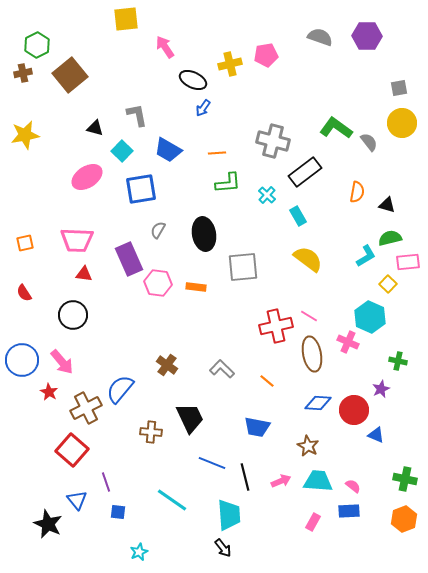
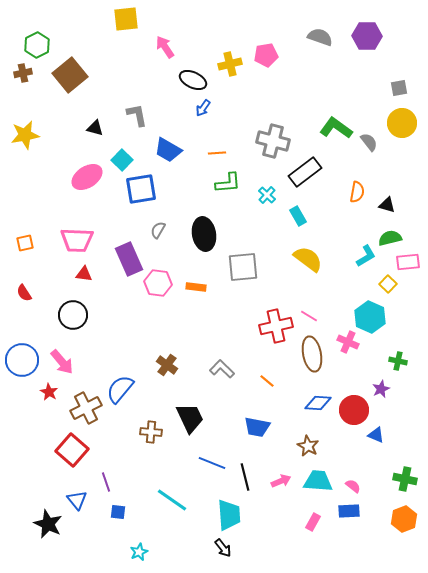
cyan square at (122, 151): moved 9 px down
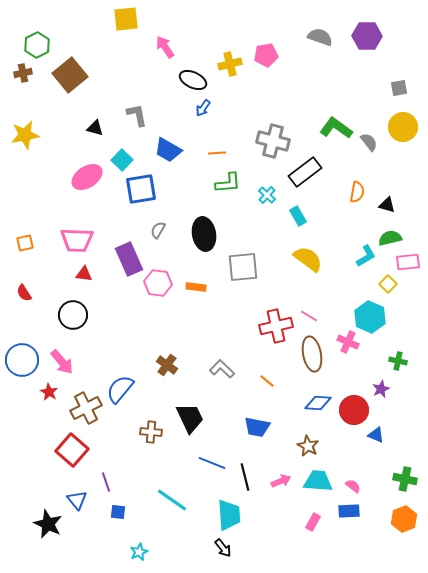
yellow circle at (402, 123): moved 1 px right, 4 px down
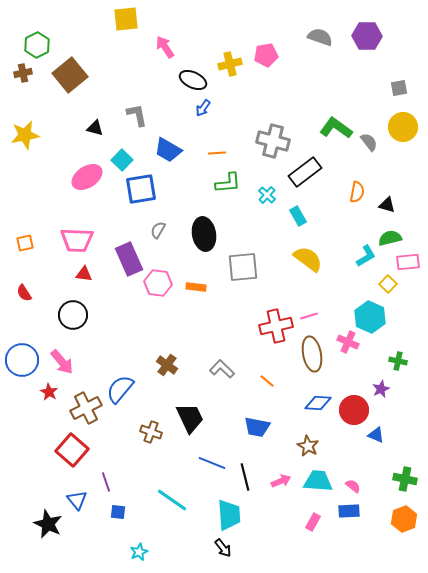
pink line at (309, 316): rotated 48 degrees counterclockwise
brown cross at (151, 432): rotated 15 degrees clockwise
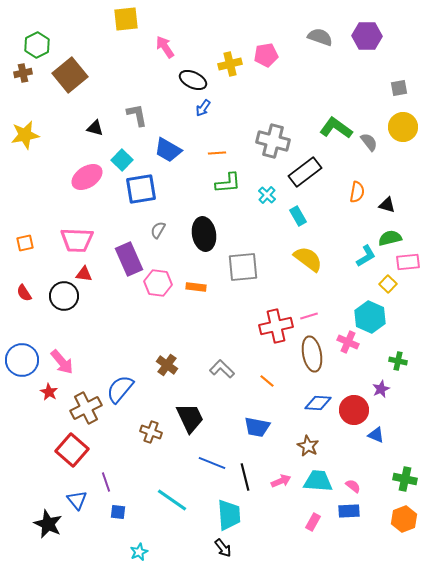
black circle at (73, 315): moved 9 px left, 19 px up
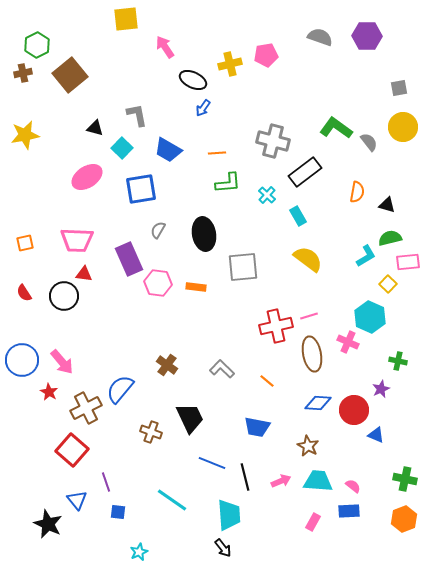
cyan square at (122, 160): moved 12 px up
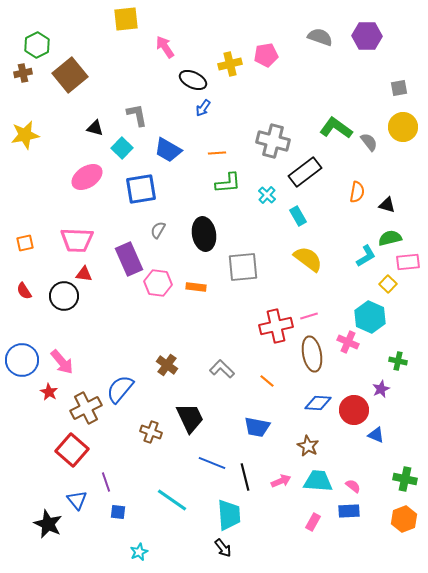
red semicircle at (24, 293): moved 2 px up
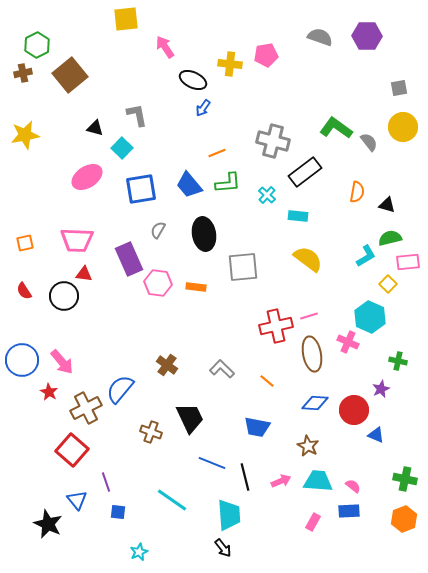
yellow cross at (230, 64): rotated 20 degrees clockwise
blue trapezoid at (168, 150): moved 21 px right, 35 px down; rotated 20 degrees clockwise
orange line at (217, 153): rotated 18 degrees counterclockwise
cyan rectangle at (298, 216): rotated 54 degrees counterclockwise
blue diamond at (318, 403): moved 3 px left
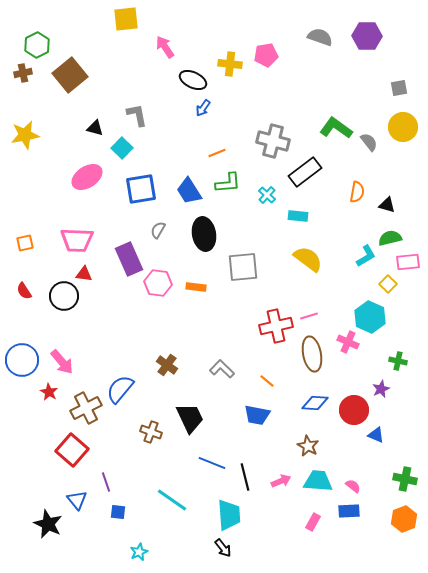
blue trapezoid at (189, 185): moved 6 px down; rotated 8 degrees clockwise
blue trapezoid at (257, 427): moved 12 px up
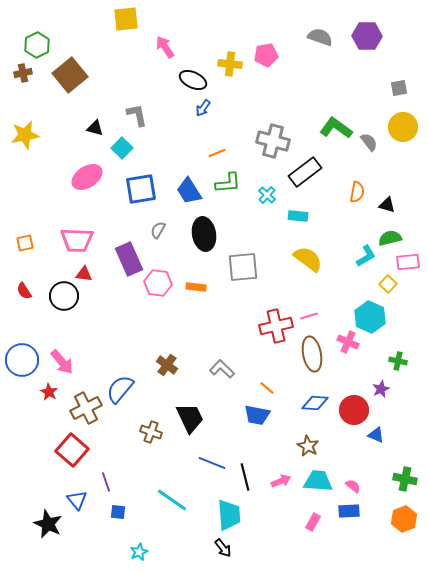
orange line at (267, 381): moved 7 px down
